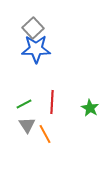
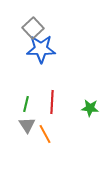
blue star: moved 5 px right
green line: moved 2 px right; rotated 49 degrees counterclockwise
green star: rotated 24 degrees counterclockwise
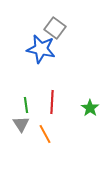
gray square: moved 22 px right; rotated 10 degrees counterclockwise
blue star: rotated 12 degrees clockwise
green line: moved 1 px down; rotated 21 degrees counterclockwise
green star: rotated 30 degrees clockwise
gray triangle: moved 6 px left, 1 px up
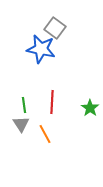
green line: moved 2 px left
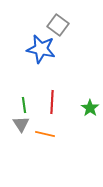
gray square: moved 3 px right, 3 px up
orange line: rotated 48 degrees counterclockwise
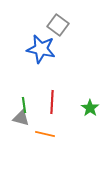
gray triangle: moved 6 px up; rotated 42 degrees counterclockwise
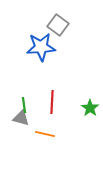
blue star: moved 2 px up; rotated 16 degrees counterclockwise
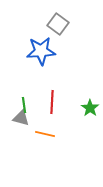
gray square: moved 1 px up
blue star: moved 4 px down
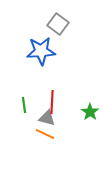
green star: moved 4 px down
gray triangle: moved 26 px right
orange line: rotated 12 degrees clockwise
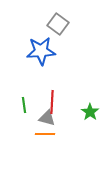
orange line: rotated 24 degrees counterclockwise
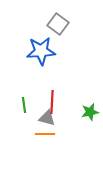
green star: rotated 24 degrees clockwise
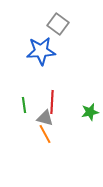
gray triangle: moved 2 px left
orange line: rotated 60 degrees clockwise
